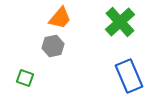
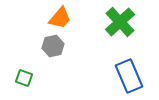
green square: moved 1 px left
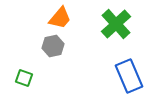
green cross: moved 4 px left, 2 px down
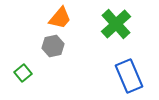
green square: moved 1 px left, 5 px up; rotated 30 degrees clockwise
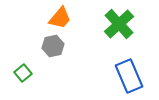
green cross: moved 3 px right
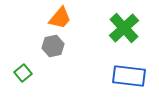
green cross: moved 5 px right, 4 px down
blue rectangle: rotated 60 degrees counterclockwise
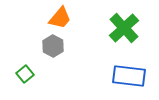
gray hexagon: rotated 20 degrees counterclockwise
green square: moved 2 px right, 1 px down
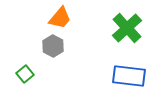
green cross: moved 3 px right
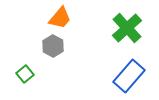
blue rectangle: rotated 56 degrees counterclockwise
